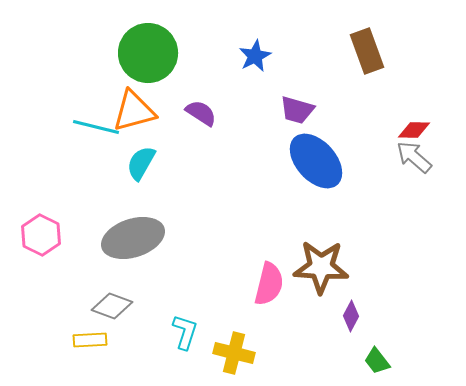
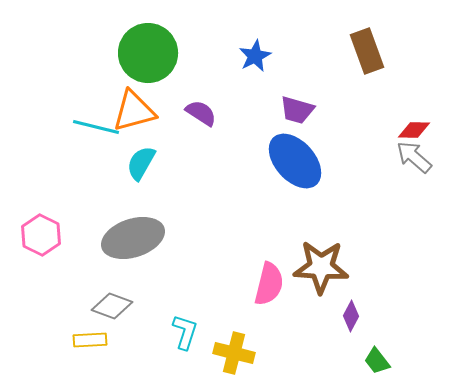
blue ellipse: moved 21 px left
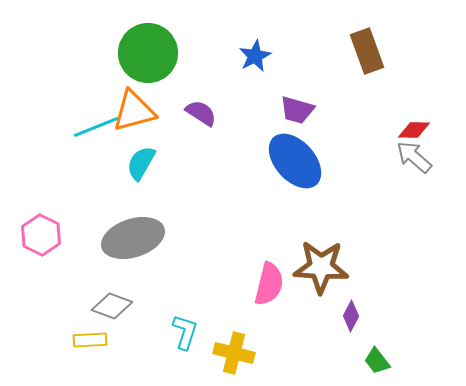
cyan line: rotated 36 degrees counterclockwise
